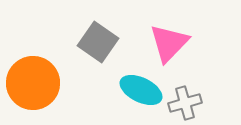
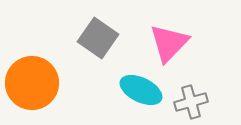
gray square: moved 4 px up
orange circle: moved 1 px left
gray cross: moved 6 px right, 1 px up
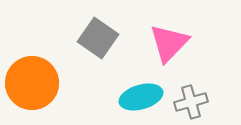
cyan ellipse: moved 7 px down; rotated 42 degrees counterclockwise
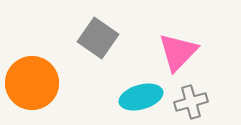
pink triangle: moved 9 px right, 9 px down
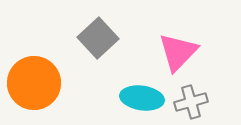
gray square: rotated 12 degrees clockwise
orange circle: moved 2 px right
cyan ellipse: moved 1 px right, 1 px down; rotated 24 degrees clockwise
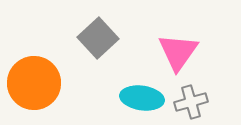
pink triangle: rotated 9 degrees counterclockwise
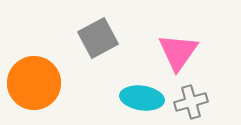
gray square: rotated 15 degrees clockwise
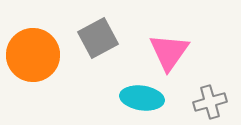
pink triangle: moved 9 px left
orange circle: moved 1 px left, 28 px up
gray cross: moved 19 px right
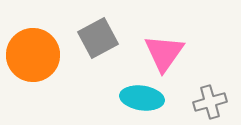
pink triangle: moved 5 px left, 1 px down
